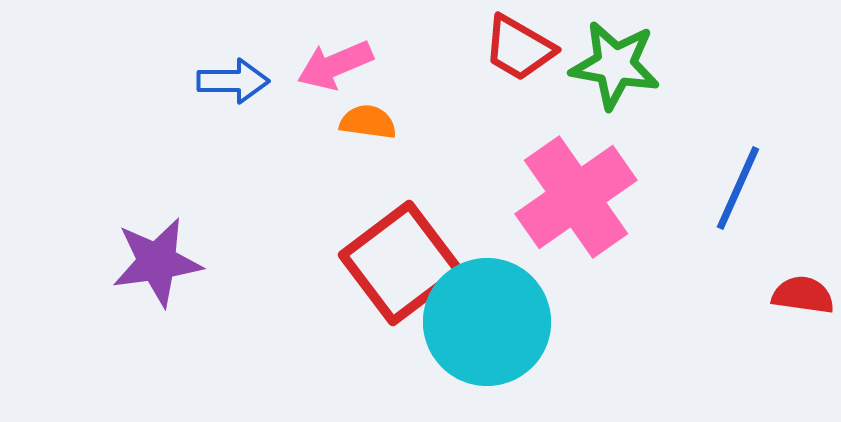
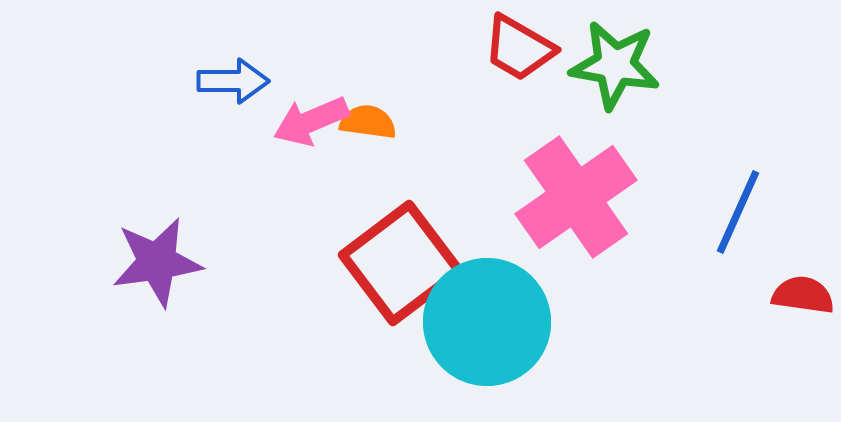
pink arrow: moved 24 px left, 56 px down
blue line: moved 24 px down
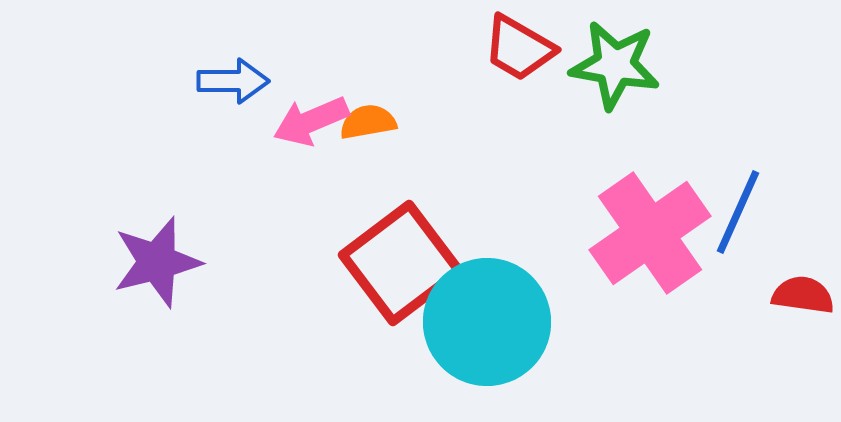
orange semicircle: rotated 18 degrees counterclockwise
pink cross: moved 74 px right, 36 px down
purple star: rotated 6 degrees counterclockwise
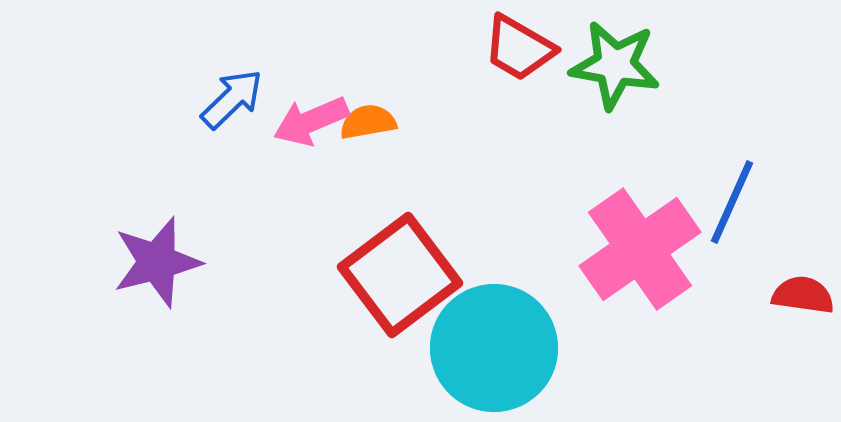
blue arrow: moved 1 px left, 18 px down; rotated 44 degrees counterclockwise
blue line: moved 6 px left, 10 px up
pink cross: moved 10 px left, 16 px down
red square: moved 1 px left, 12 px down
cyan circle: moved 7 px right, 26 px down
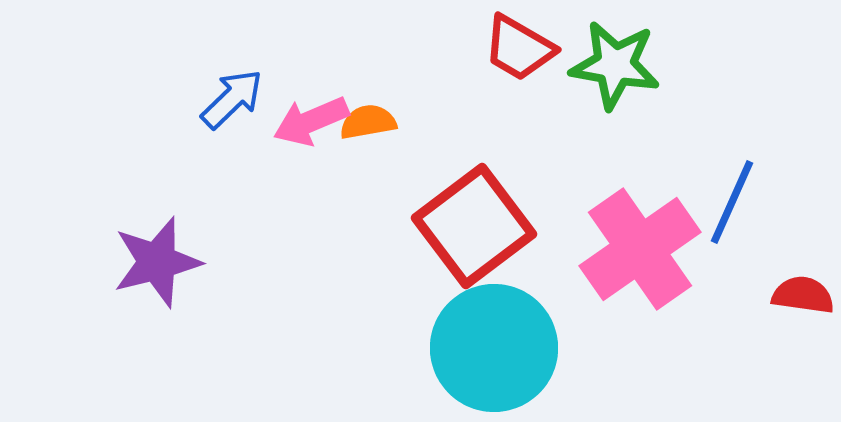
red square: moved 74 px right, 49 px up
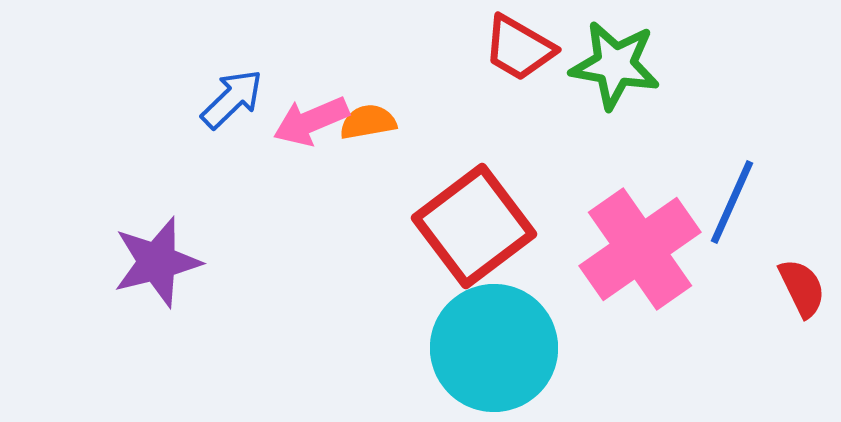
red semicircle: moved 1 px left, 7 px up; rotated 56 degrees clockwise
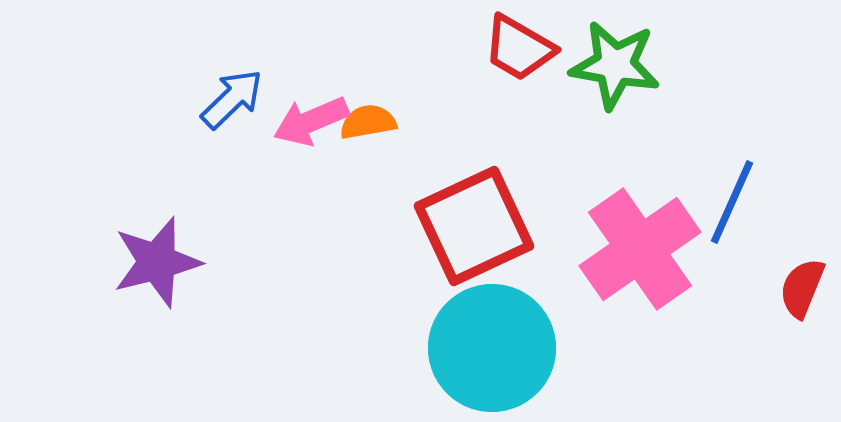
red square: rotated 12 degrees clockwise
red semicircle: rotated 132 degrees counterclockwise
cyan circle: moved 2 px left
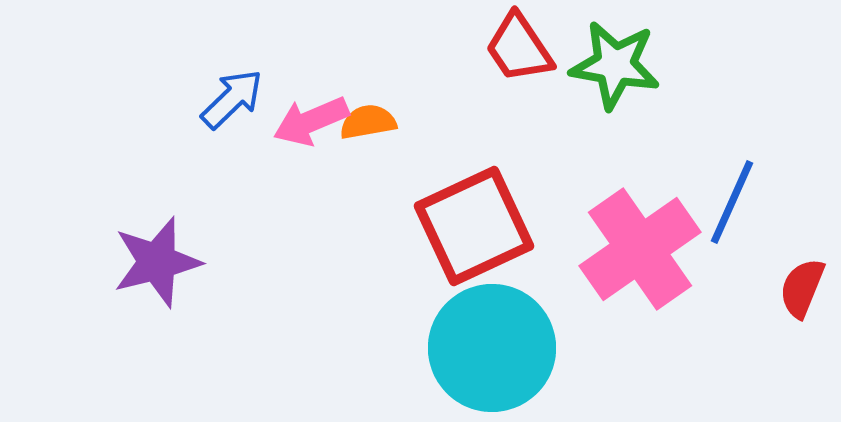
red trapezoid: rotated 26 degrees clockwise
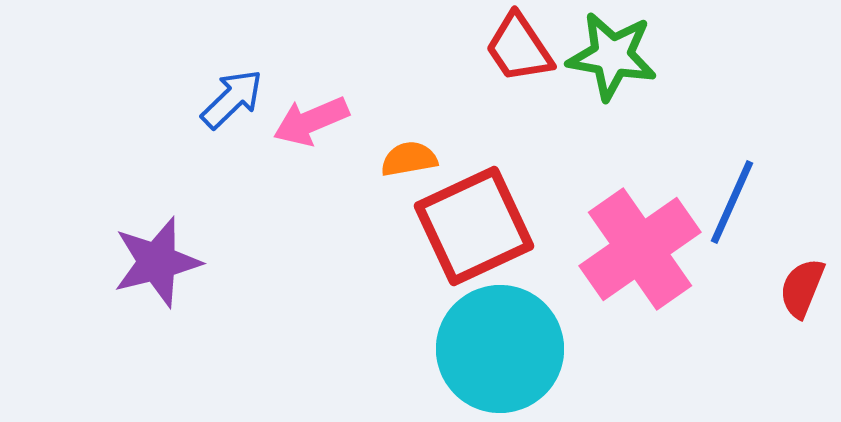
green star: moved 3 px left, 9 px up
orange semicircle: moved 41 px right, 37 px down
cyan circle: moved 8 px right, 1 px down
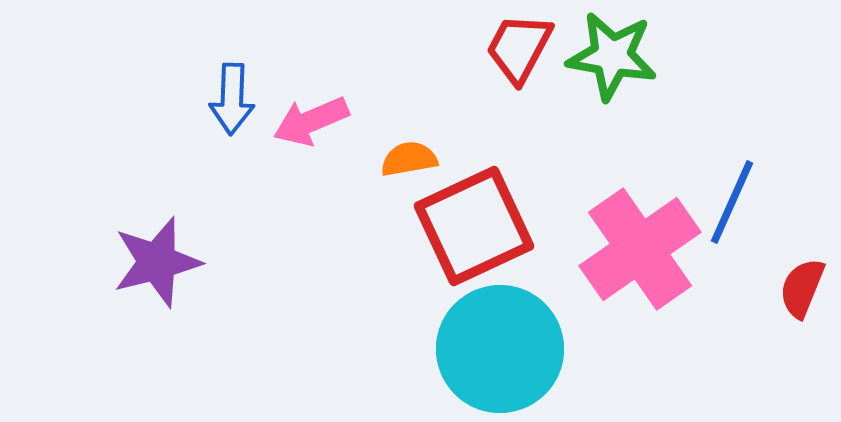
red trapezoid: rotated 62 degrees clockwise
blue arrow: rotated 136 degrees clockwise
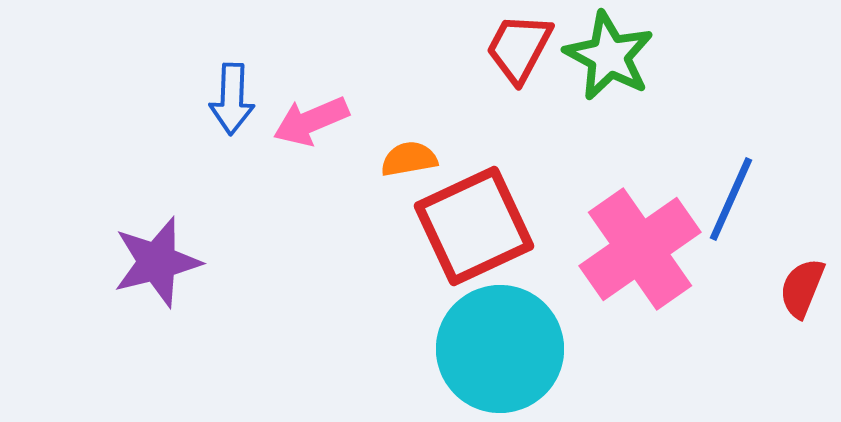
green star: moved 3 px left; rotated 18 degrees clockwise
blue line: moved 1 px left, 3 px up
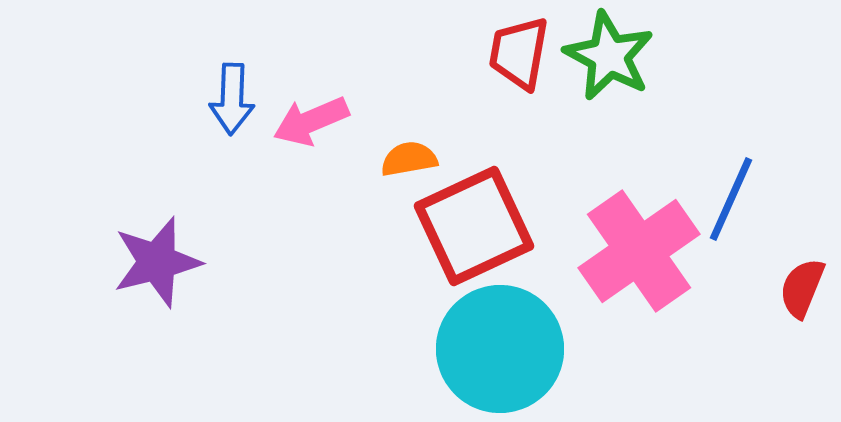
red trapezoid: moved 5 px down; rotated 18 degrees counterclockwise
pink cross: moved 1 px left, 2 px down
